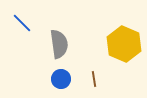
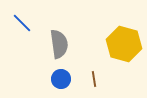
yellow hexagon: rotated 8 degrees counterclockwise
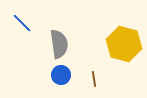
blue circle: moved 4 px up
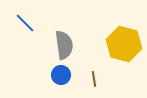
blue line: moved 3 px right
gray semicircle: moved 5 px right, 1 px down
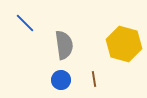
blue circle: moved 5 px down
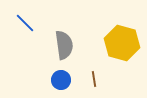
yellow hexagon: moved 2 px left, 1 px up
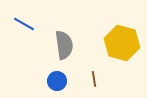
blue line: moved 1 px left, 1 px down; rotated 15 degrees counterclockwise
blue circle: moved 4 px left, 1 px down
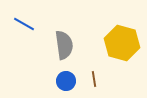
blue circle: moved 9 px right
